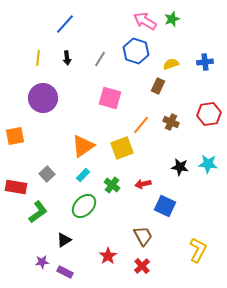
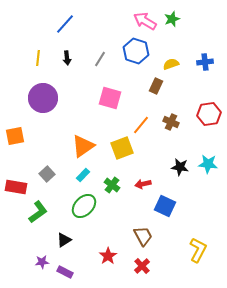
brown rectangle: moved 2 px left
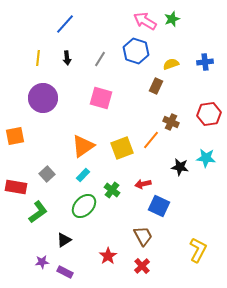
pink square: moved 9 px left
orange line: moved 10 px right, 15 px down
cyan star: moved 2 px left, 6 px up
green cross: moved 5 px down
blue square: moved 6 px left
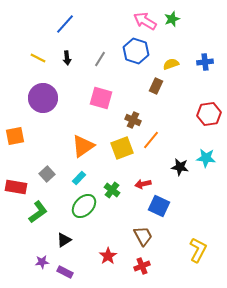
yellow line: rotated 70 degrees counterclockwise
brown cross: moved 38 px left, 2 px up
cyan rectangle: moved 4 px left, 3 px down
red cross: rotated 21 degrees clockwise
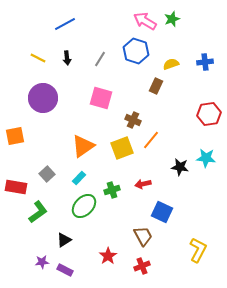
blue line: rotated 20 degrees clockwise
green cross: rotated 35 degrees clockwise
blue square: moved 3 px right, 6 px down
purple rectangle: moved 2 px up
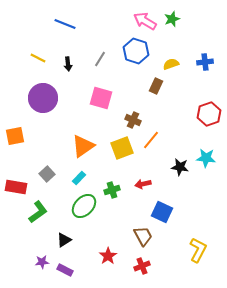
blue line: rotated 50 degrees clockwise
black arrow: moved 1 px right, 6 px down
red hexagon: rotated 10 degrees counterclockwise
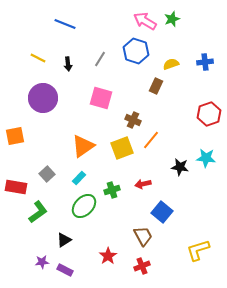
blue square: rotated 15 degrees clockwise
yellow L-shape: rotated 135 degrees counterclockwise
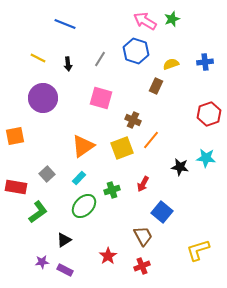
red arrow: rotated 49 degrees counterclockwise
